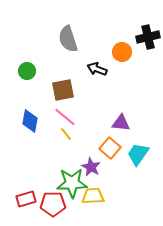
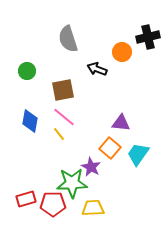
pink line: moved 1 px left
yellow line: moved 7 px left
yellow trapezoid: moved 12 px down
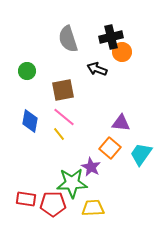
black cross: moved 37 px left
cyan trapezoid: moved 3 px right
red rectangle: rotated 24 degrees clockwise
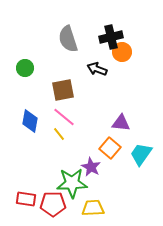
green circle: moved 2 px left, 3 px up
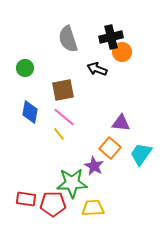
blue diamond: moved 9 px up
purple star: moved 3 px right, 1 px up
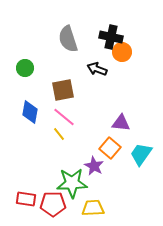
black cross: rotated 25 degrees clockwise
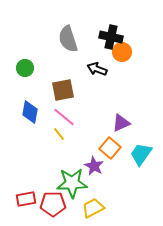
purple triangle: rotated 30 degrees counterclockwise
red rectangle: rotated 18 degrees counterclockwise
yellow trapezoid: rotated 25 degrees counterclockwise
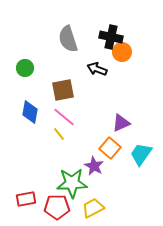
red pentagon: moved 4 px right, 3 px down
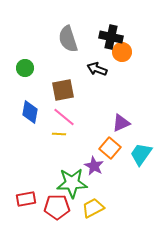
yellow line: rotated 48 degrees counterclockwise
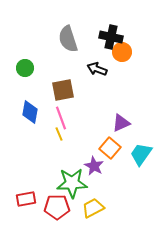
pink line: moved 3 px left, 1 px down; rotated 30 degrees clockwise
yellow line: rotated 64 degrees clockwise
